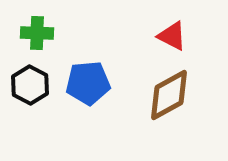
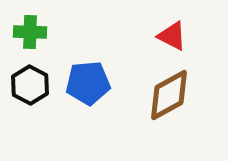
green cross: moved 7 px left, 1 px up
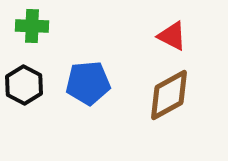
green cross: moved 2 px right, 6 px up
black hexagon: moved 6 px left
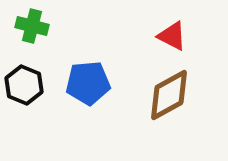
green cross: rotated 12 degrees clockwise
black hexagon: rotated 6 degrees counterclockwise
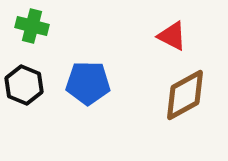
blue pentagon: rotated 6 degrees clockwise
brown diamond: moved 16 px right
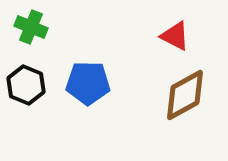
green cross: moved 1 px left, 1 px down; rotated 8 degrees clockwise
red triangle: moved 3 px right
black hexagon: moved 2 px right
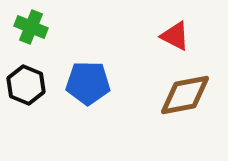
brown diamond: rotated 18 degrees clockwise
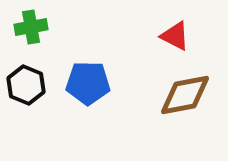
green cross: rotated 32 degrees counterclockwise
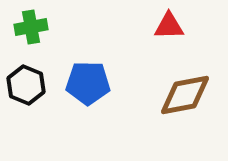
red triangle: moved 6 px left, 10 px up; rotated 28 degrees counterclockwise
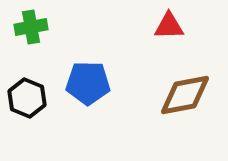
black hexagon: moved 1 px right, 13 px down
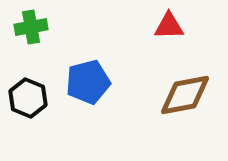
blue pentagon: moved 1 px up; rotated 15 degrees counterclockwise
black hexagon: moved 1 px right
